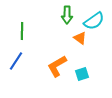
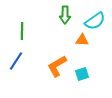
green arrow: moved 2 px left
cyan semicircle: moved 1 px right
orange triangle: moved 2 px right, 2 px down; rotated 32 degrees counterclockwise
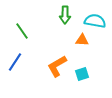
cyan semicircle: rotated 135 degrees counterclockwise
green line: rotated 36 degrees counterclockwise
blue line: moved 1 px left, 1 px down
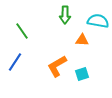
cyan semicircle: moved 3 px right
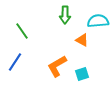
cyan semicircle: rotated 15 degrees counterclockwise
orange triangle: rotated 24 degrees clockwise
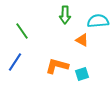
orange L-shape: rotated 45 degrees clockwise
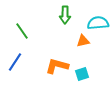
cyan semicircle: moved 2 px down
orange triangle: moved 1 px right, 1 px down; rotated 40 degrees counterclockwise
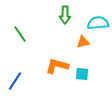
green line: moved 2 px left, 3 px down
orange triangle: moved 1 px down
blue line: moved 19 px down
cyan square: rotated 24 degrees clockwise
